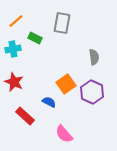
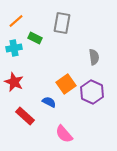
cyan cross: moved 1 px right, 1 px up
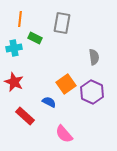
orange line: moved 4 px right, 2 px up; rotated 42 degrees counterclockwise
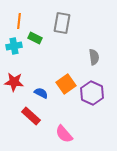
orange line: moved 1 px left, 2 px down
cyan cross: moved 2 px up
red star: rotated 18 degrees counterclockwise
purple hexagon: moved 1 px down
blue semicircle: moved 8 px left, 9 px up
red rectangle: moved 6 px right
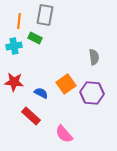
gray rectangle: moved 17 px left, 8 px up
purple hexagon: rotated 20 degrees counterclockwise
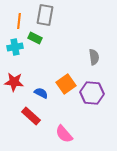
cyan cross: moved 1 px right, 1 px down
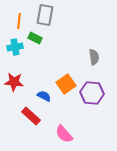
blue semicircle: moved 3 px right, 3 px down
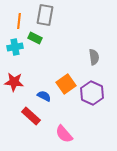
purple hexagon: rotated 20 degrees clockwise
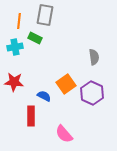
red rectangle: rotated 48 degrees clockwise
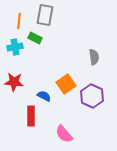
purple hexagon: moved 3 px down
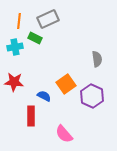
gray rectangle: moved 3 px right, 4 px down; rotated 55 degrees clockwise
gray semicircle: moved 3 px right, 2 px down
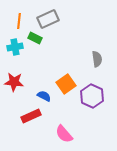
red rectangle: rotated 66 degrees clockwise
